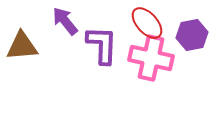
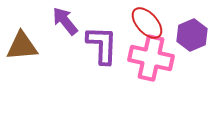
purple hexagon: rotated 12 degrees counterclockwise
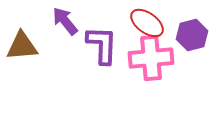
red ellipse: rotated 12 degrees counterclockwise
purple hexagon: rotated 8 degrees clockwise
pink cross: rotated 18 degrees counterclockwise
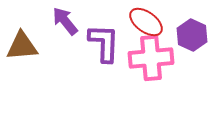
red ellipse: moved 1 px left, 1 px up
purple hexagon: rotated 20 degrees counterclockwise
purple L-shape: moved 2 px right, 2 px up
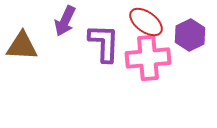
purple arrow: rotated 116 degrees counterclockwise
purple hexagon: moved 2 px left; rotated 8 degrees clockwise
brown triangle: rotated 8 degrees clockwise
pink cross: moved 3 px left
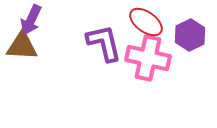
purple arrow: moved 34 px left, 1 px up
purple L-shape: rotated 15 degrees counterclockwise
pink cross: rotated 18 degrees clockwise
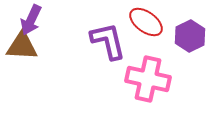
purple hexagon: moved 1 px down
purple L-shape: moved 4 px right, 2 px up
pink cross: moved 21 px down
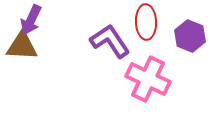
red ellipse: rotated 52 degrees clockwise
purple hexagon: rotated 12 degrees counterclockwise
purple L-shape: moved 2 px right; rotated 21 degrees counterclockwise
pink cross: rotated 12 degrees clockwise
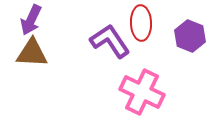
red ellipse: moved 5 px left, 1 px down
brown triangle: moved 10 px right, 7 px down
pink cross: moved 6 px left, 13 px down
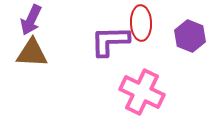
purple L-shape: rotated 57 degrees counterclockwise
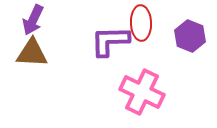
purple arrow: moved 2 px right
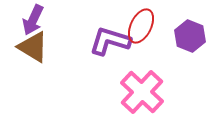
red ellipse: moved 3 px down; rotated 28 degrees clockwise
purple L-shape: rotated 18 degrees clockwise
brown triangle: moved 1 px right, 6 px up; rotated 28 degrees clockwise
pink cross: rotated 18 degrees clockwise
